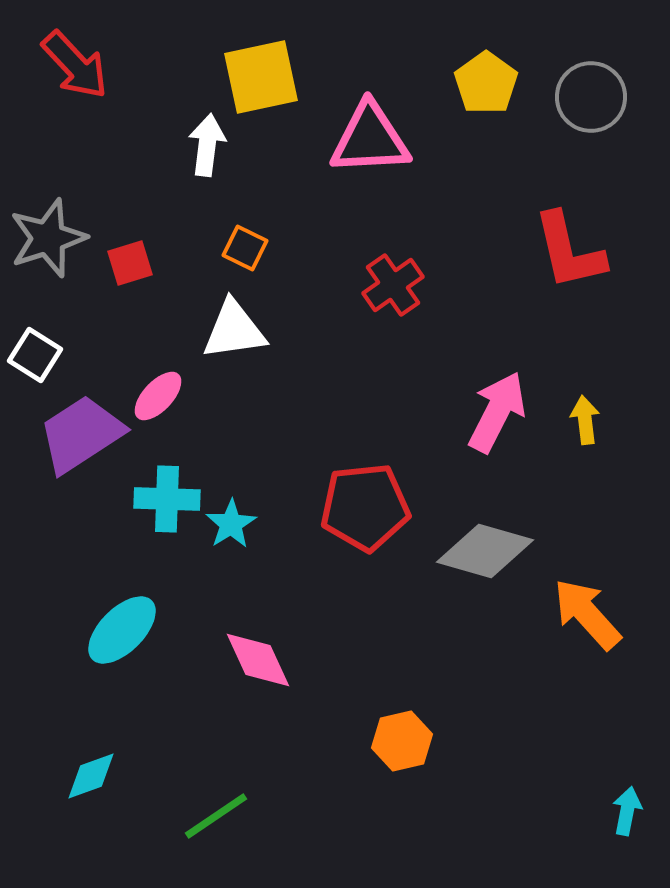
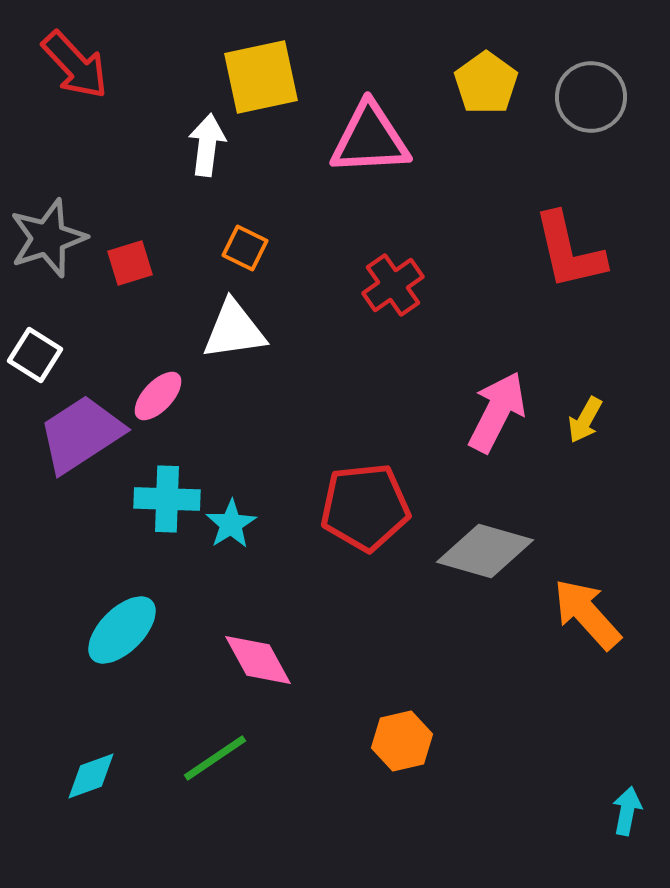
yellow arrow: rotated 144 degrees counterclockwise
pink diamond: rotated 4 degrees counterclockwise
green line: moved 1 px left, 58 px up
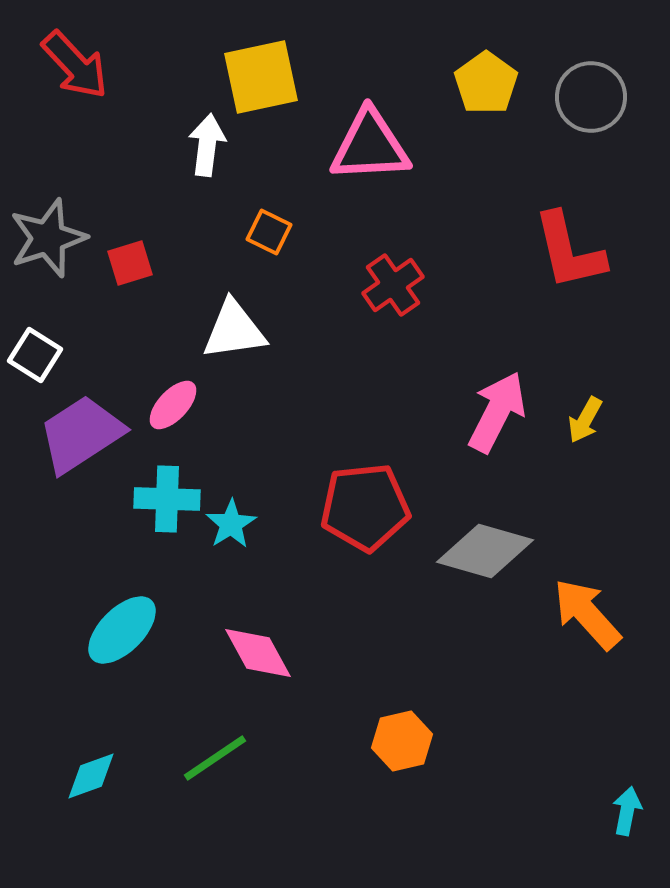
pink triangle: moved 7 px down
orange square: moved 24 px right, 16 px up
pink ellipse: moved 15 px right, 9 px down
pink diamond: moved 7 px up
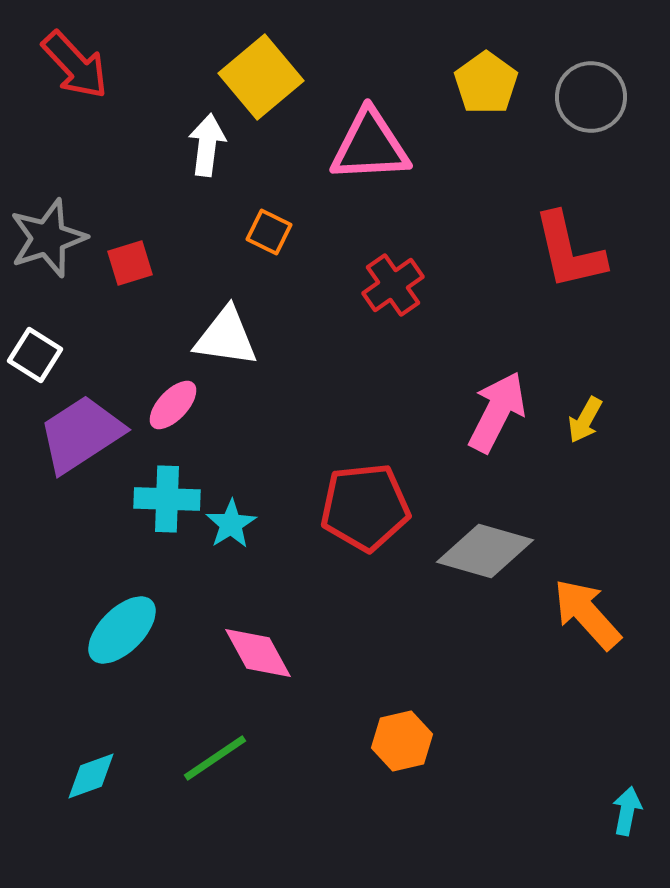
yellow square: rotated 28 degrees counterclockwise
white triangle: moved 8 px left, 7 px down; rotated 16 degrees clockwise
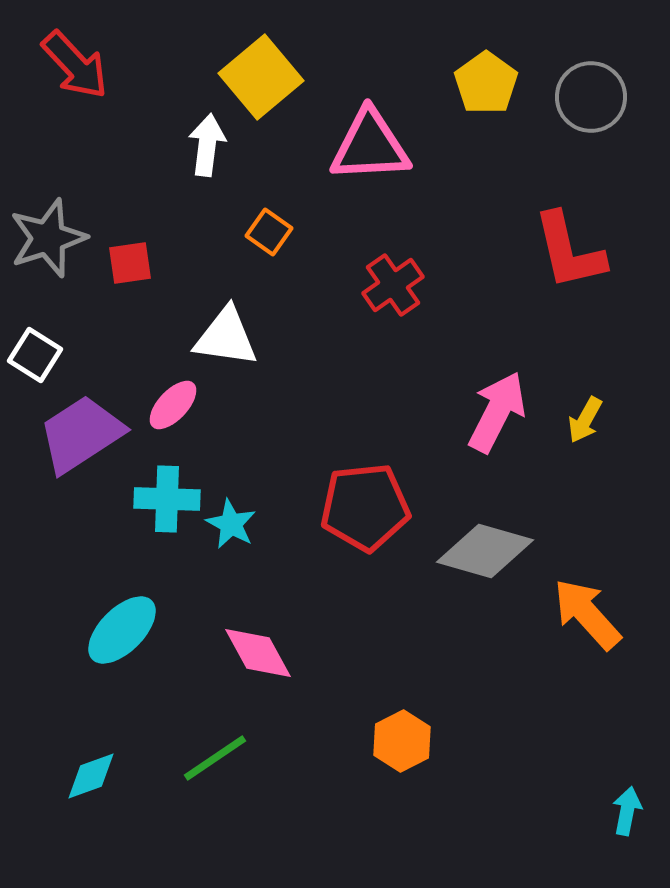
orange square: rotated 9 degrees clockwise
red square: rotated 9 degrees clockwise
cyan star: rotated 12 degrees counterclockwise
orange hexagon: rotated 14 degrees counterclockwise
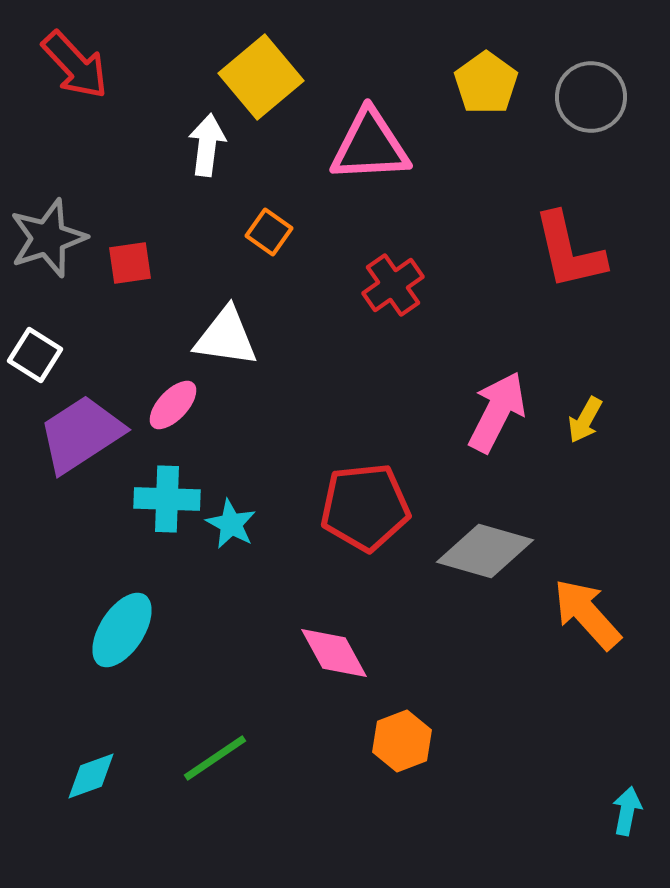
cyan ellipse: rotated 12 degrees counterclockwise
pink diamond: moved 76 px right
orange hexagon: rotated 6 degrees clockwise
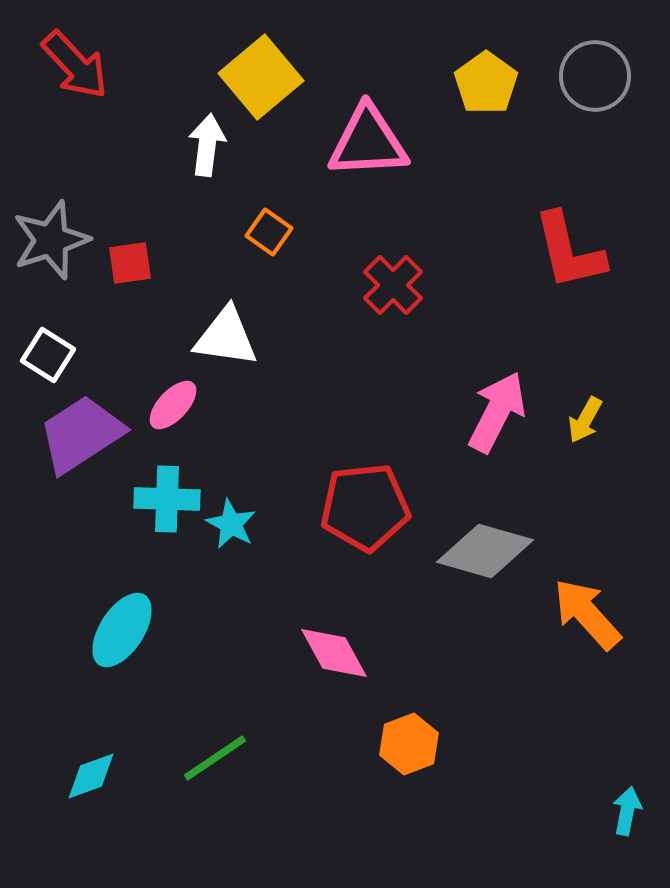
gray circle: moved 4 px right, 21 px up
pink triangle: moved 2 px left, 4 px up
gray star: moved 3 px right, 2 px down
red cross: rotated 10 degrees counterclockwise
white square: moved 13 px right
orange hexagon: moved 7 px right, 3 px down
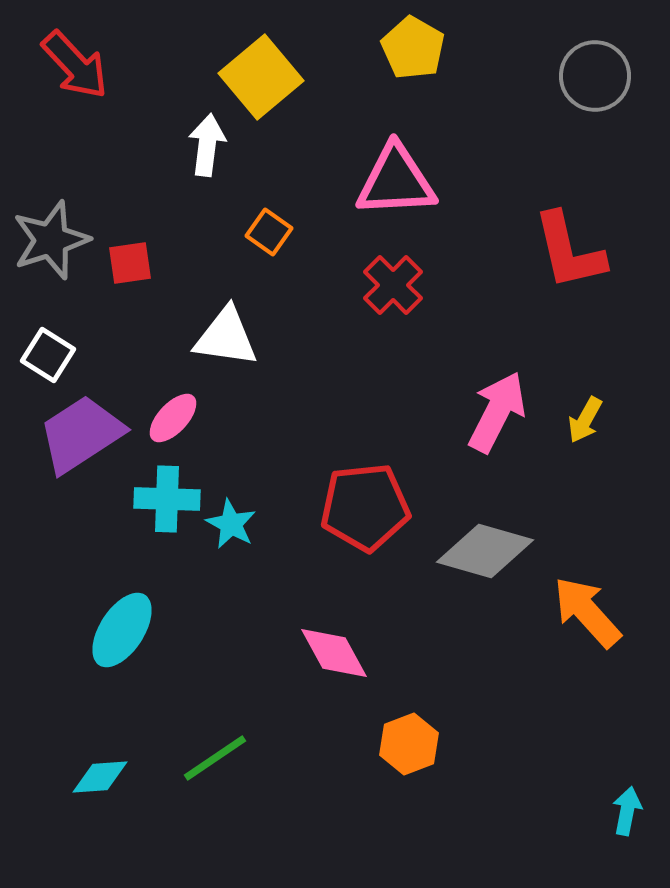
yellow pentagon: moved 73 px left, 35 px up; rotated 6 degrees counterclockwise
pink triangle: moved 28 px right, 39 px down
pink ellipse: moved 13 px down
orange arrow: moved 2 px up
cyan diamond: moved 9 px right, 1 px down; rotated 16 degrees clockwise
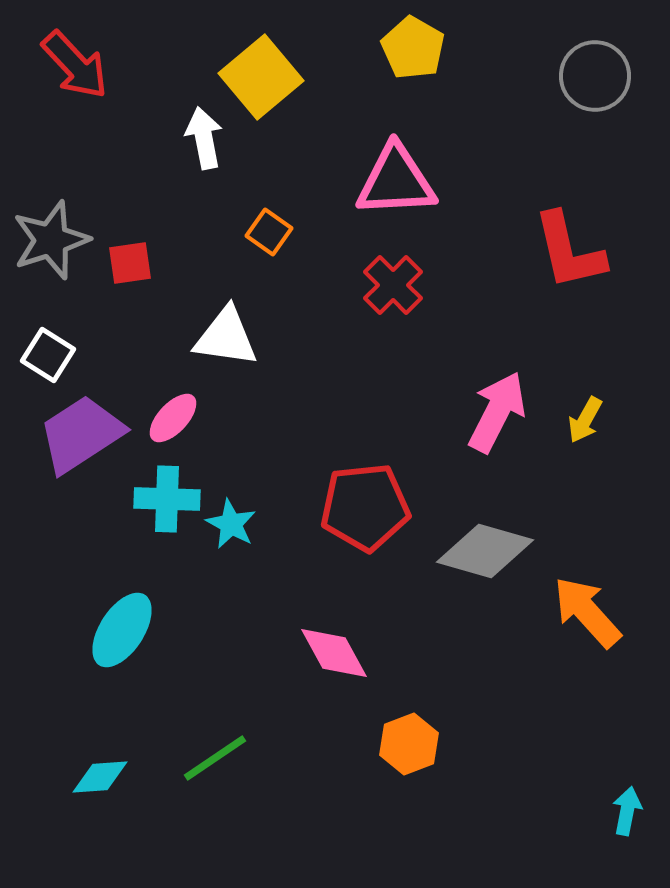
white arrow: moved 3 px left, 7 px up; rotated 18 degrees counterclockwise
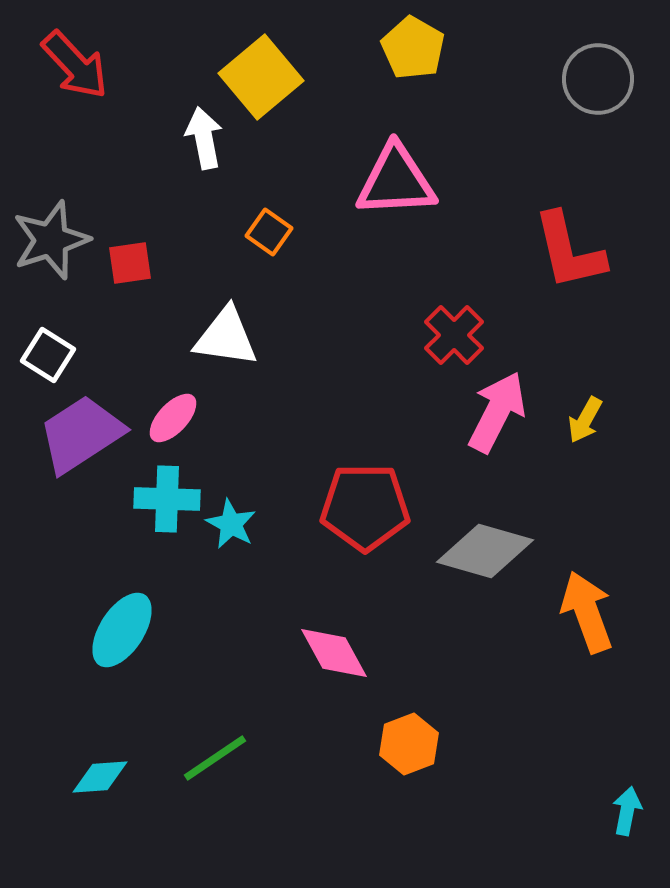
gray circle: moved 3 px right, 3 px down
red cross: moved 61 px right, 50 px down
red pentagon: rotated 6 degrees clockwise
orange arrow: rotated 22 degrees clockwise
